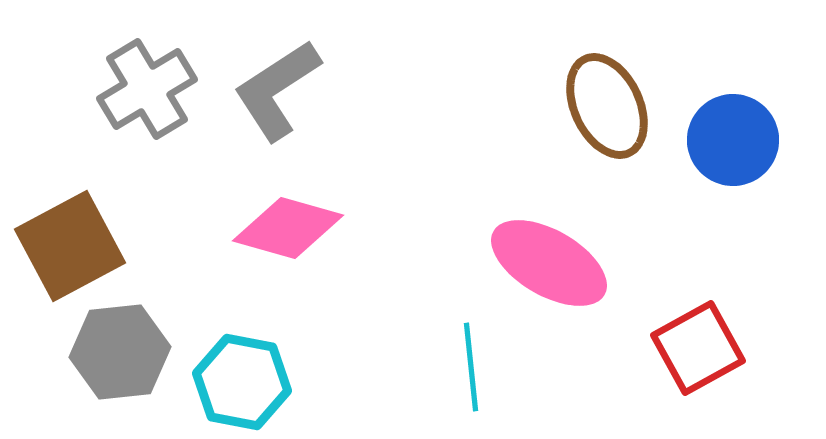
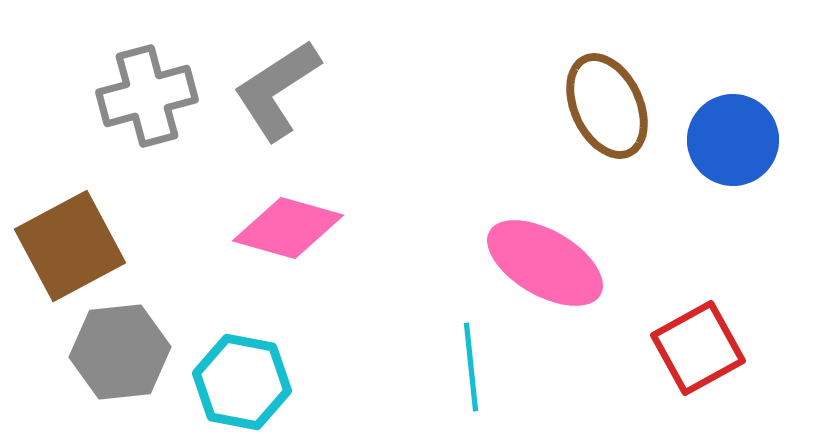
gray cross: moved 7 px down; rotated 16 degrees clockwise
pink ellipse: moved 4 px left
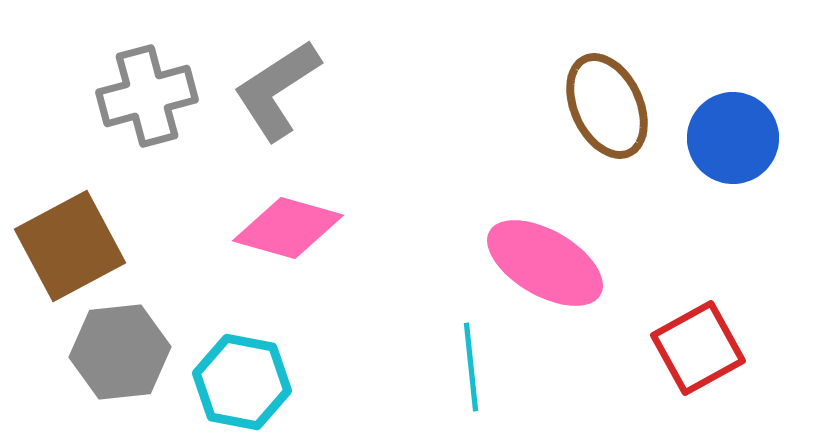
blue circle: moved 2 px up
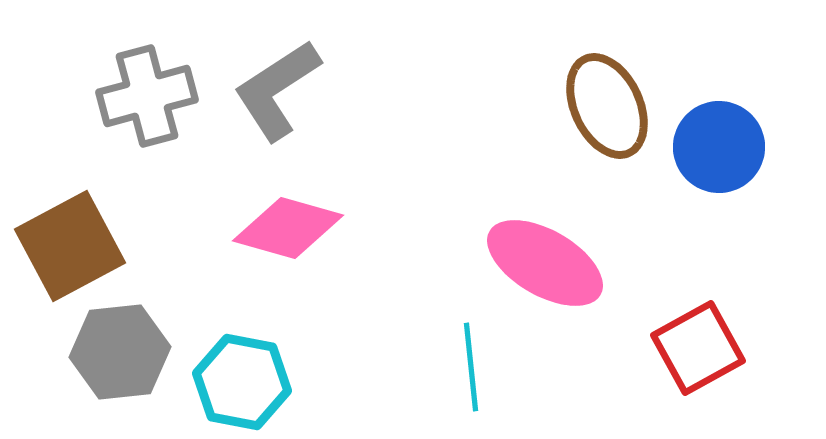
blue circle: moved 14 px left, 9 px down
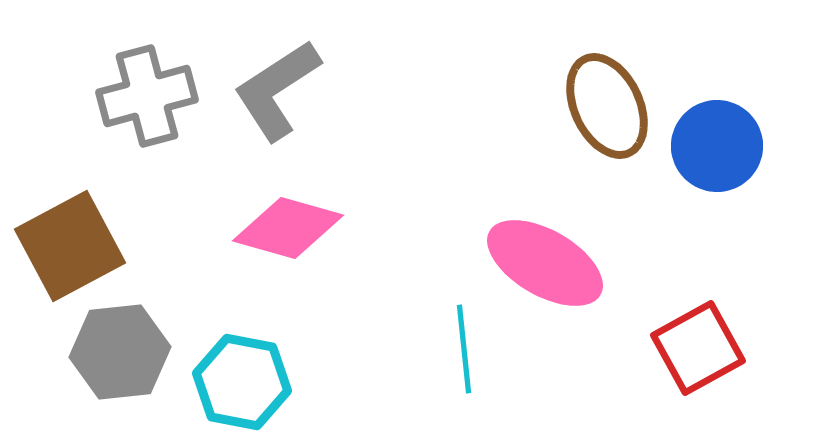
blue circle: moved 2 px left, 1 px up
cyan line: moved 7 px left, 18 px up
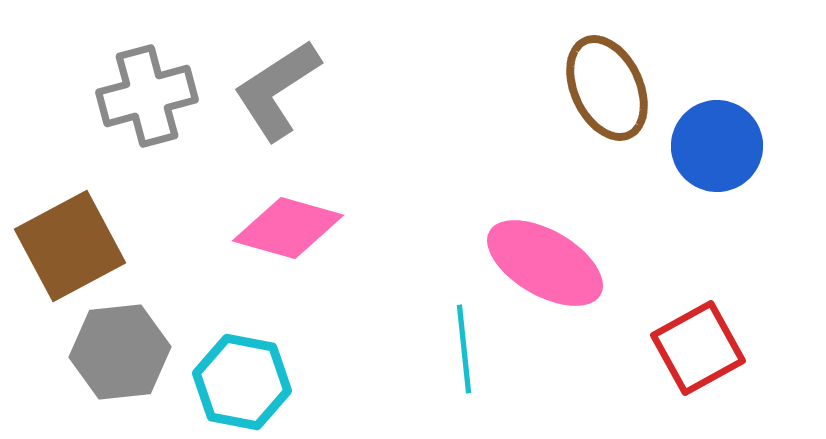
brown ellipse: moved 18 px up
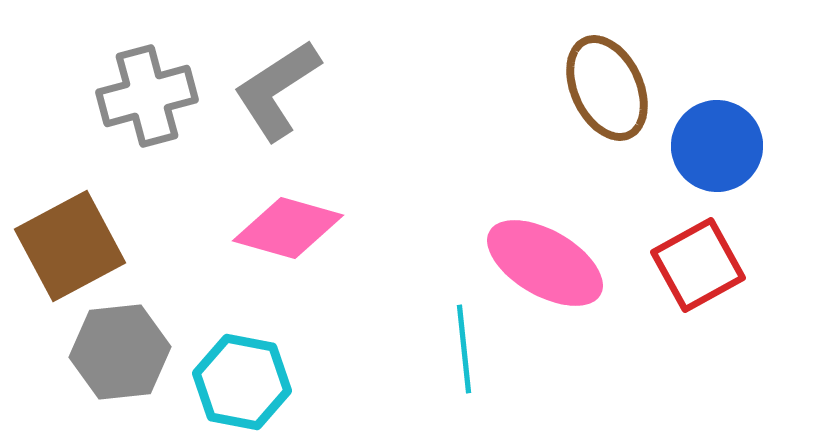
red square: moved 83 px up
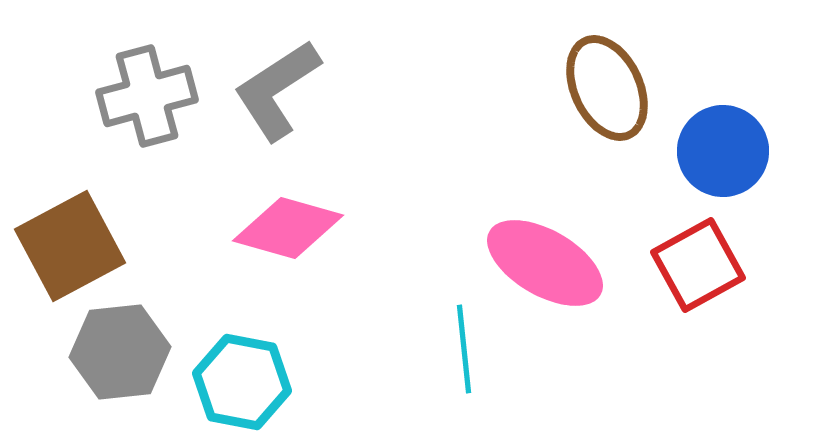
blue circle: moved 6 px right, 5 px down
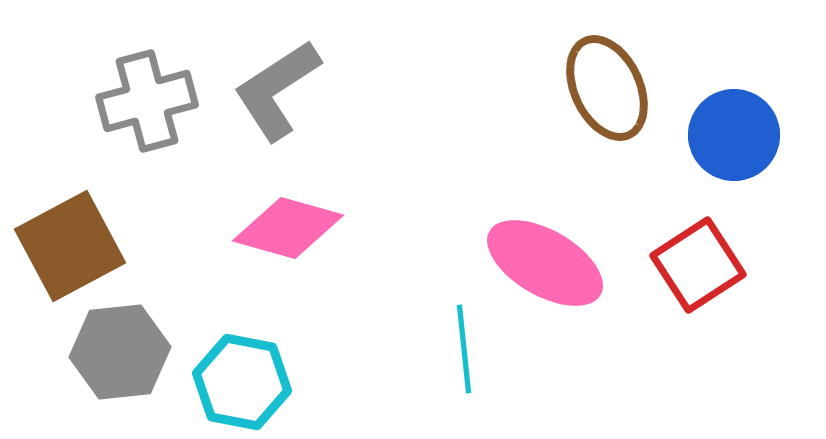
gray cross: moved 5 px down
blue circle: moved 11 px right, 16 px up
red square: rotated 4 degrees counterclockwise
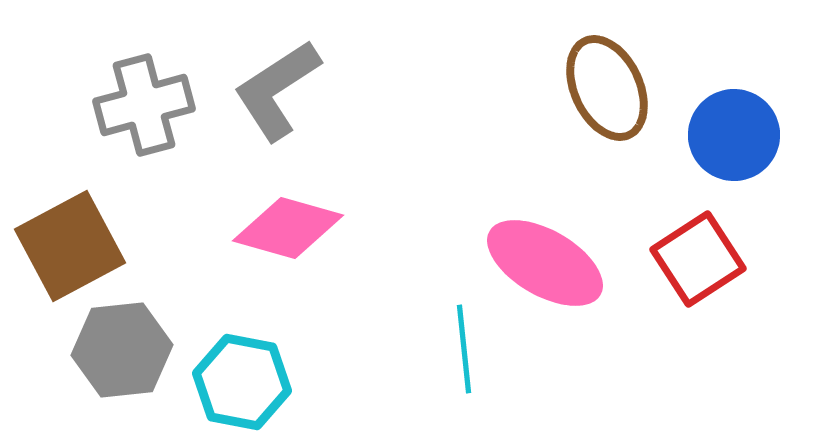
gray cross: moved 3 px left, 4 px down
red square: moved 6 px up
gray hexagon: moved 2 px right, 2 px up
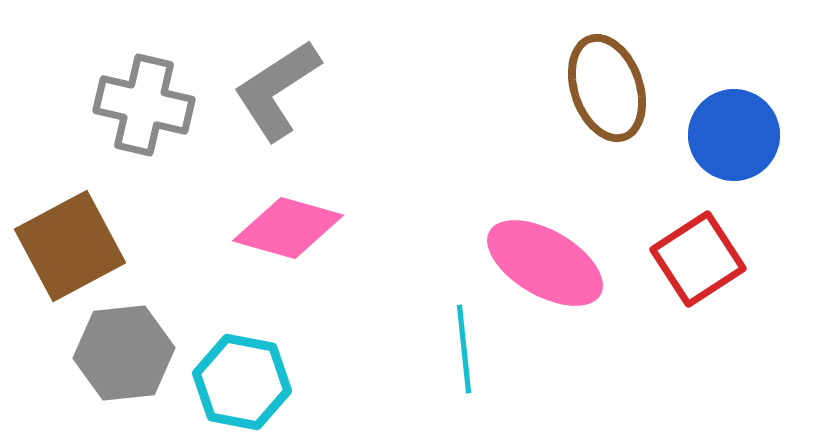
brown ellipse: rotated 6 degrees clockwise
gray cross: rotated 28 degrees clockwise
gray hexagon: moved 2 px right, 3 px down
